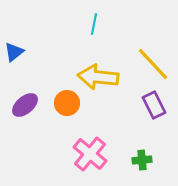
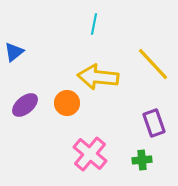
purple rectangle: moved 18 px down; rotated 8 degrees clockwise
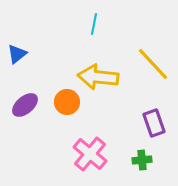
blue triangle: moved 3 px right, 2 px down
orange circle: moved 1 px up
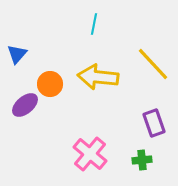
blue triangle: rotated 10 degrees counterclockwise
orange circle: moved 17 px left, 18 px up
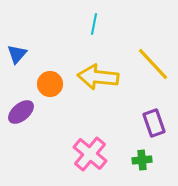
purple ellipse: moved 4 px left, 7 px down
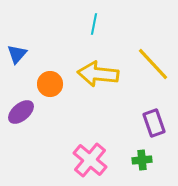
yellow arrow: moved 3 px up
pink cross: moved 6 px down
